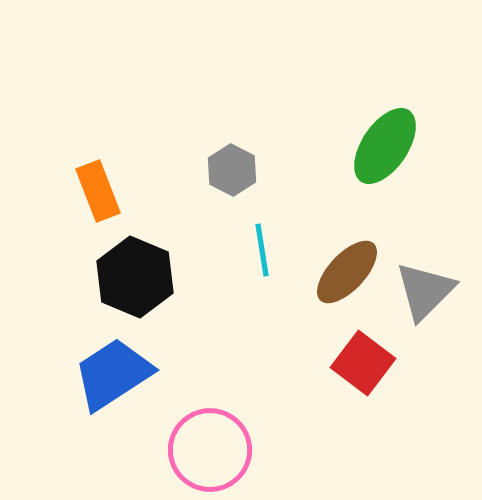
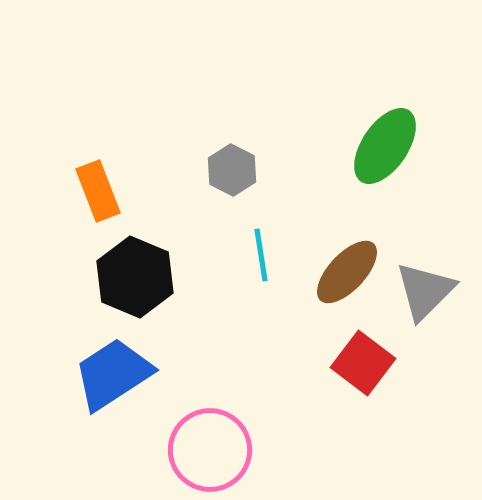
cyan line: moved 1 px left, 5 px down
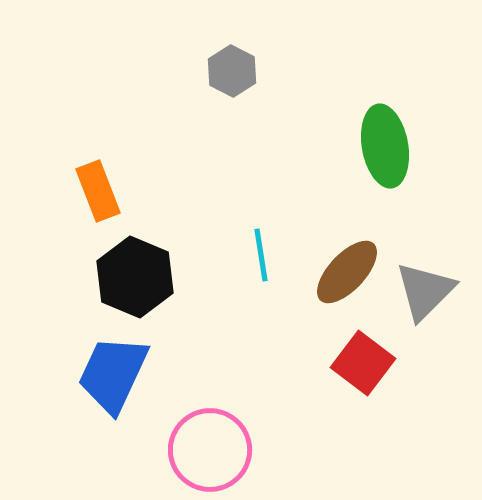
green ellipse: rotated 44 degrees counterclockwise
gray hexagon: moved 99 px up
blue trapezoid: rotated 32 degrees counterclockwise
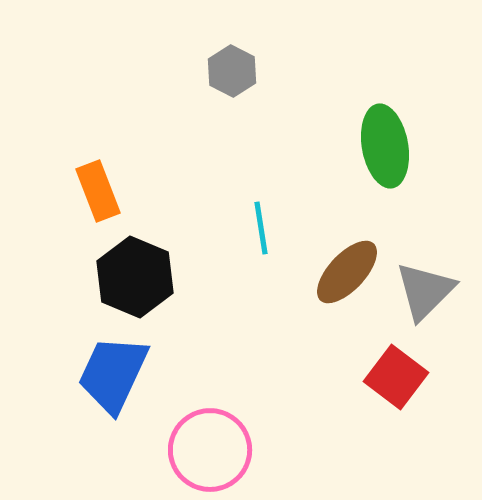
cyan line: moved 27 px up
red square: moved 33 px right, 14 px down
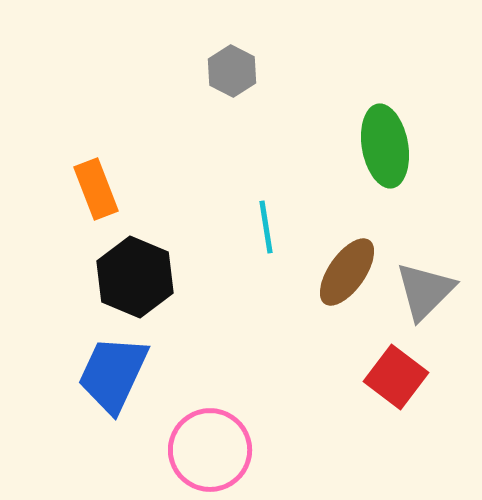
orange rectangle: moved 2 px left, 2 px up
cyan line: moved 5 px right, 1 px up
brown ellipse: rotated 8 degrees counterclockwise
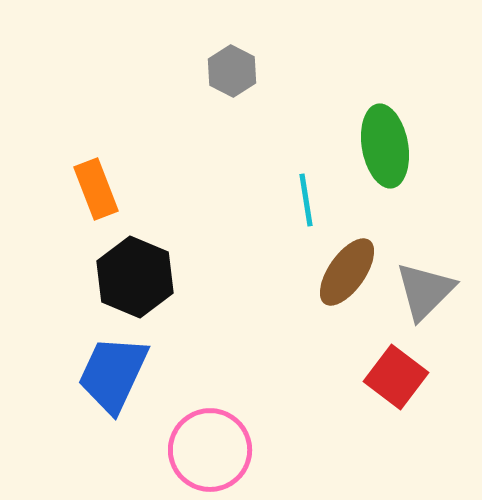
cyan line: moved 40 px right, 27 px up
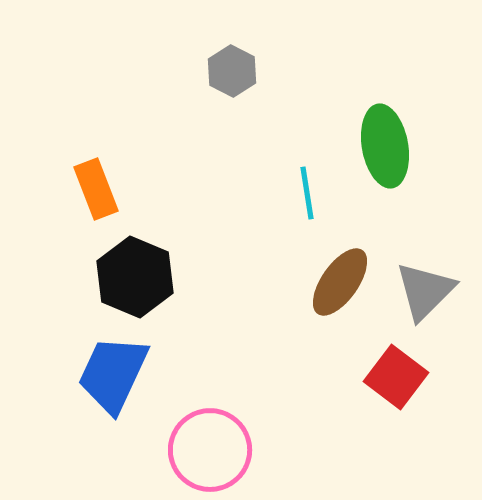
cyan line: moved 1 px right, 7 px up
brown ellipse: moved 7 px left, 10 px down
